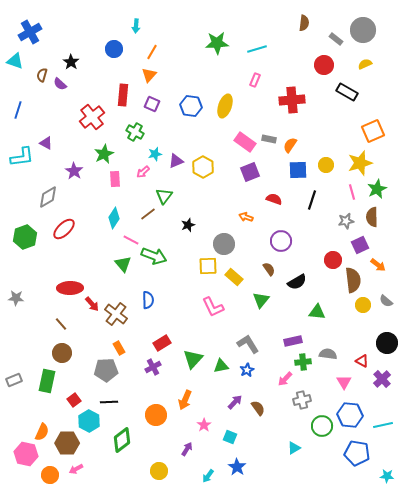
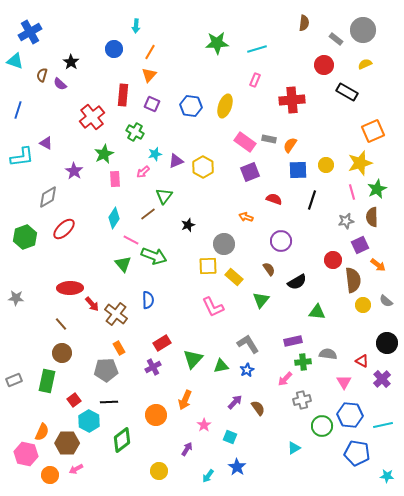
orange line at (152, 52): moved 2 px left
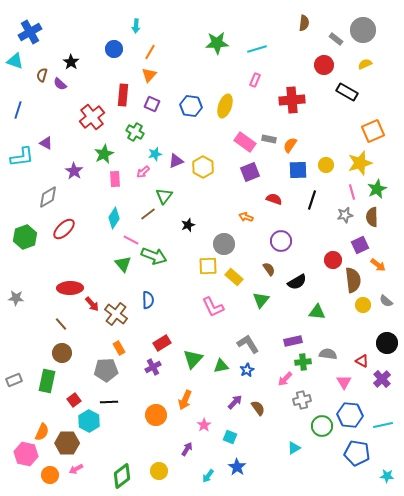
gray star at (346, 221): moved 1 px left, 6 px up
green diamond at (122, 440): moved 36 px down
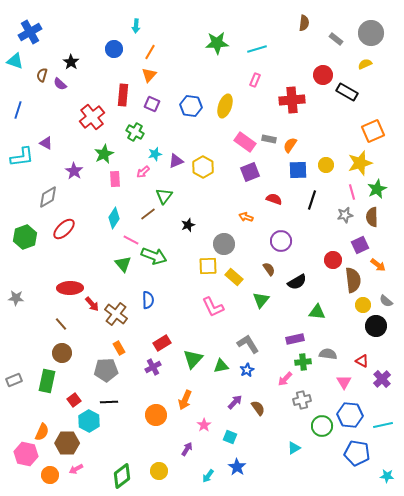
gray circle at (363, 30): moved 8 px right, 3 px down
red circle at (324, 65): moved 1 px left, 10 px down
purple rectangle at (293, 341): moved 2 px right, 2 px up
black circle at (387, 343): moved 11 px left, 17 px up
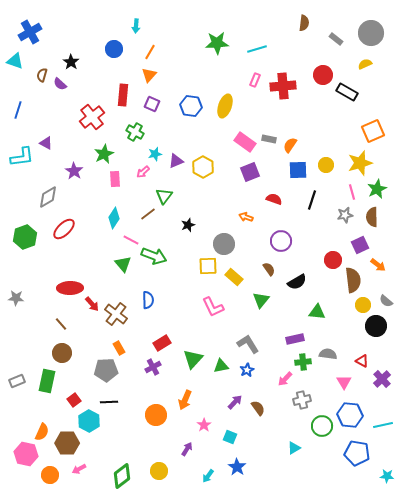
red cross at (292, 100): moved 9 px left, 14 px up
gray rectangle at (14, 380): moved 3 px right, 1 px down
pink arrow at (76, 469): moved 3 px right
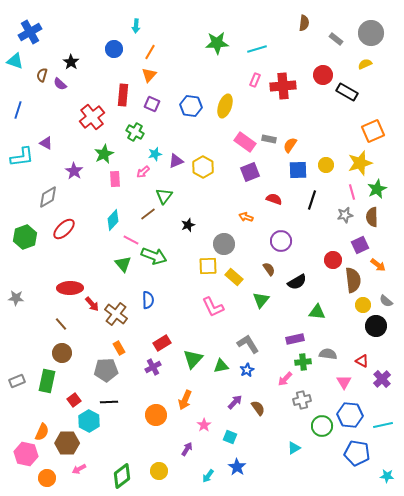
cyan diamond at (114, 218): moved 1 px left, 2 px down; rotated 10 degrees clockwise
orange circle at (50, 475): moved 3 px left, 3 px down
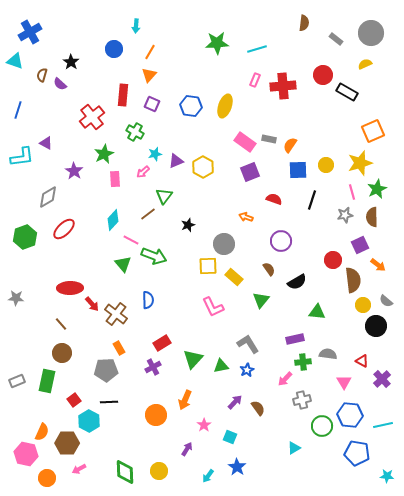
green diamond at (122, 476): moved 3 px right, 4 px up; rotated 55 degrees counterclockwise
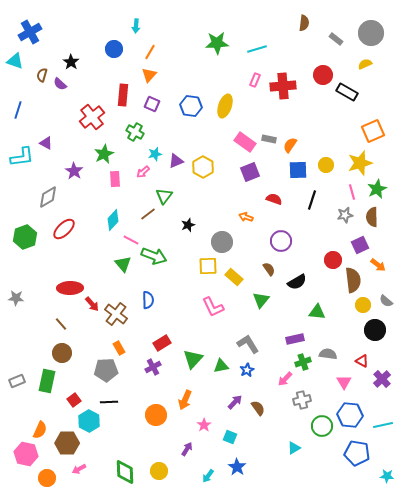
gray circle at (224, 244): moved 2 px left, 2 px up
black circle at (376, 326): moved 1 px left, 4 px down
green cross at (303, 362): rotated 14 degrees counterclockwise
orange semicircle at (42, 432): moved 2 px left, 2 px up
